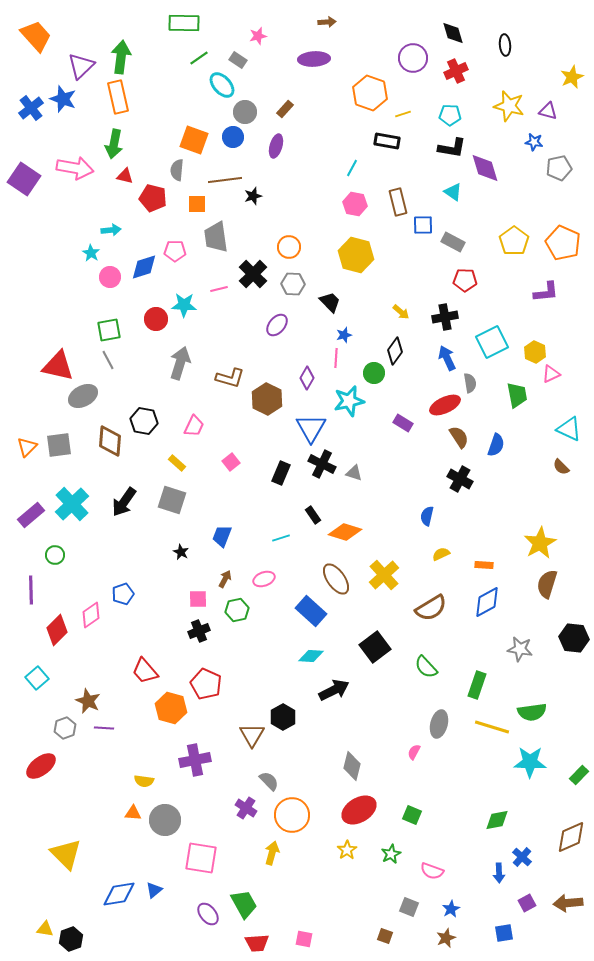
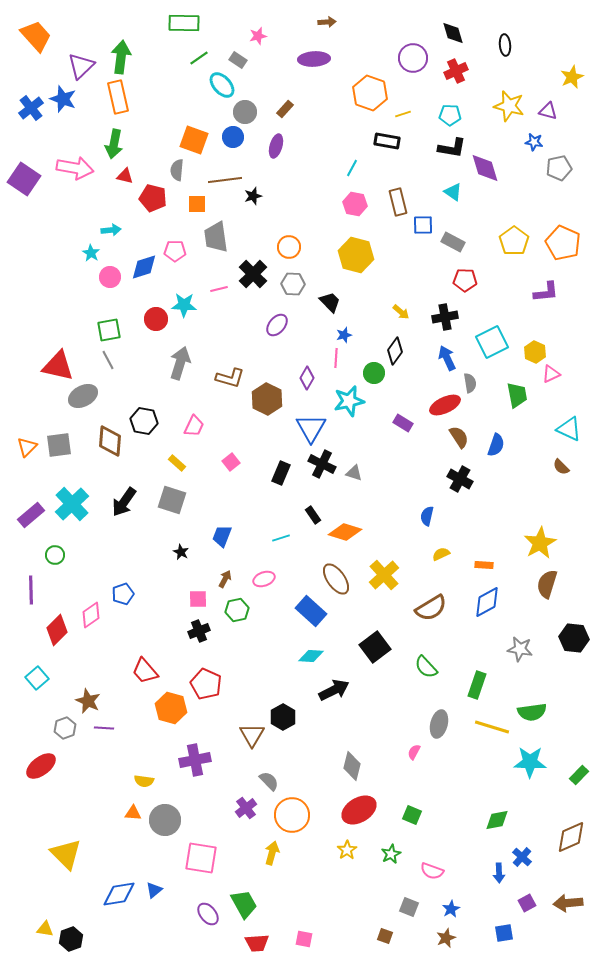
purple cross at (246, 808): rotated 20 degrees clockwise
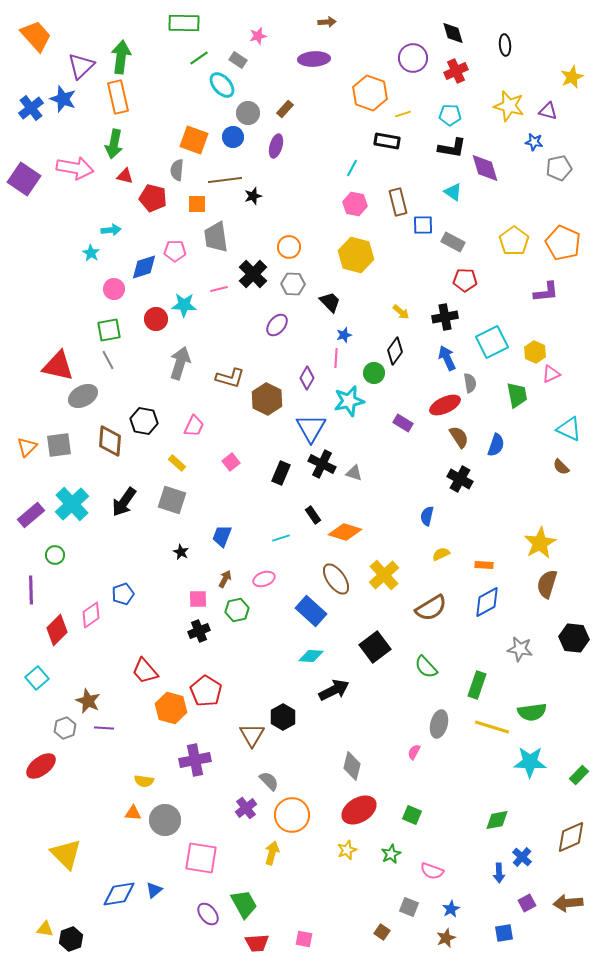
gray circle at (245, 112): moved 3 px right, 1 px down
pink circle at (110, 277): moved 4 px right, 12 px down
red pentagon at (206, 684): moved 7 px down; rotated 8 degrees clockwise
yellow star at (347, 850): rotated 12 degrees clockwise
brown square at (385, 936): moved 3 px left, 4 px up; rotated 14 degrees clockwise
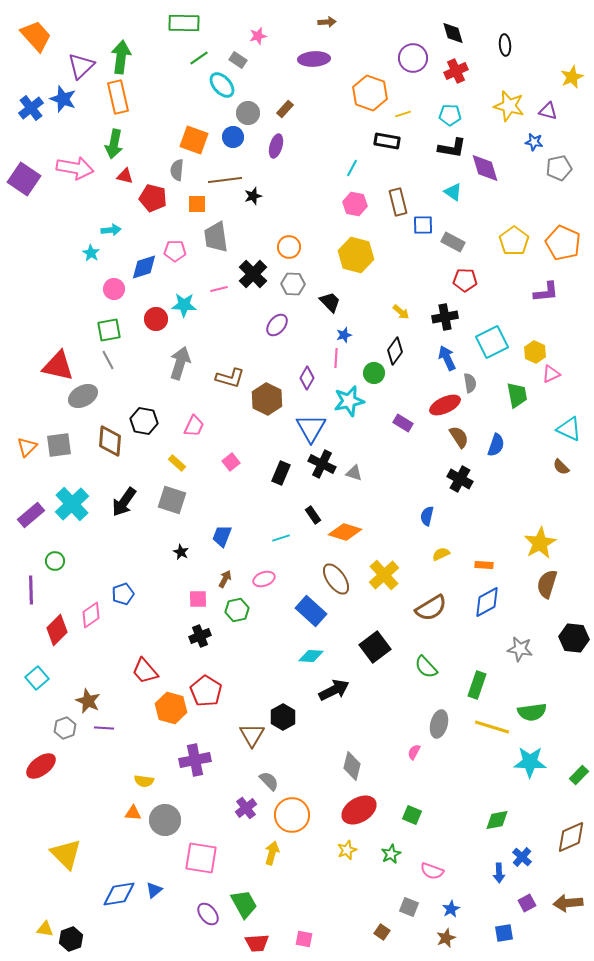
green circle at (55, 555): moved 6 px down
black cross at (199, 631): moved 1 px right, 5 px down
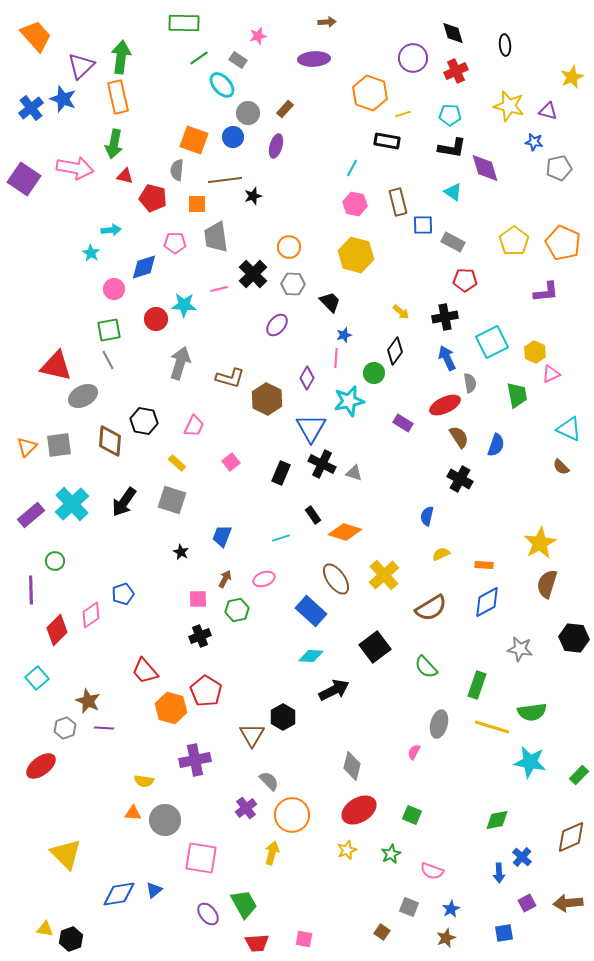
pink pentagon at (175, 251): moved 8 px up
red triangle at (58, 366): moved 2 px left
cyan star at (530, 762): rotated 8 degrees clockwise
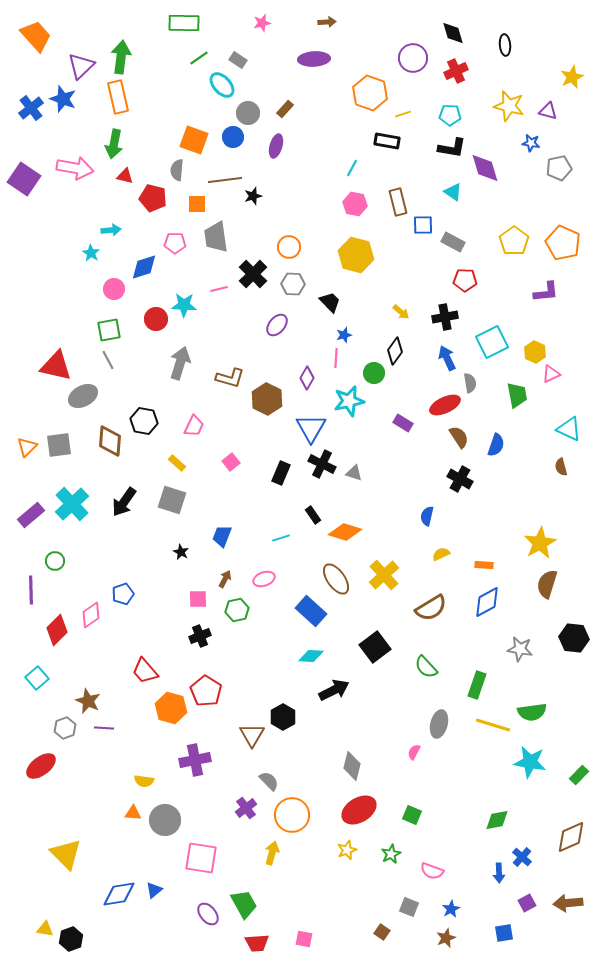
pink star at (258, 36): moved 4 px right, 13 px up
blue star at (534, 142): moved 3 px left, 1 px down
brown semicircle at (561, 467): rotated 30 degrees clockwise
yellow line at (492, 727): moved 1 px right, 2 px up
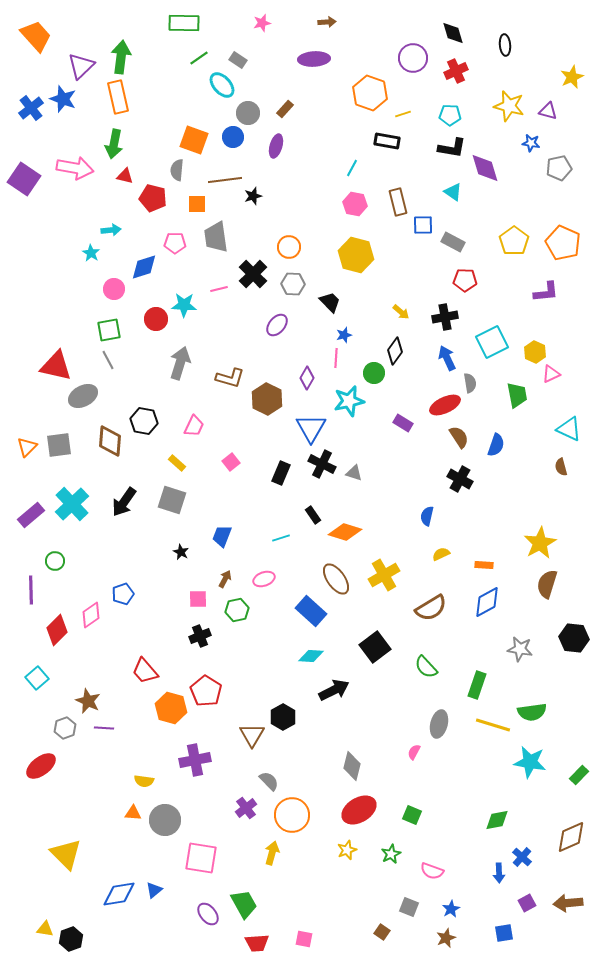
yellow cross at (384, 575): rotated 12 degrees clockwise
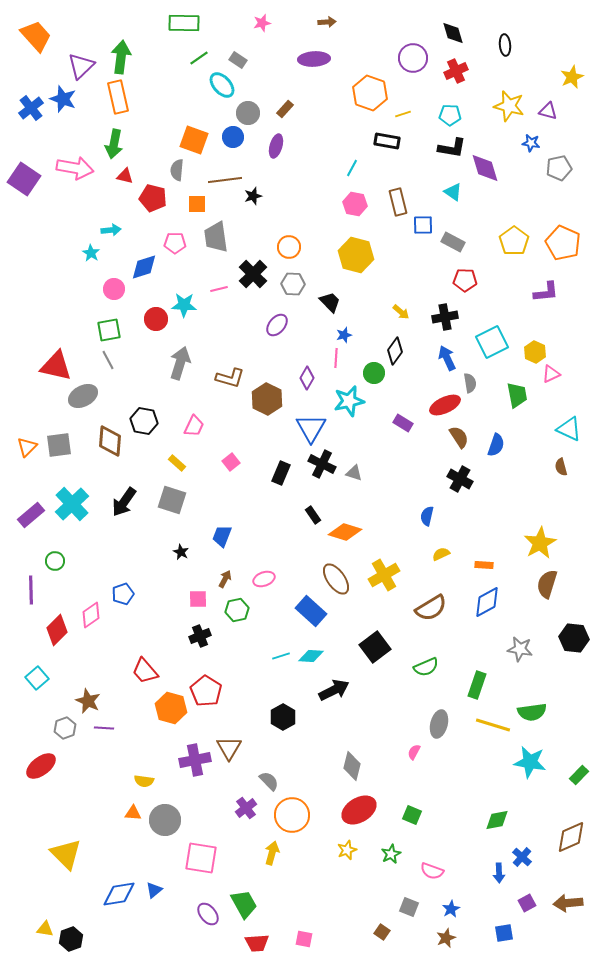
cyan line at (281, 538): moved 118 px down
green semicircle at (426, 667): rotated 70 degrees counterclockwise
brown triangle at (252, 735): moved 23 px left, 13 px down
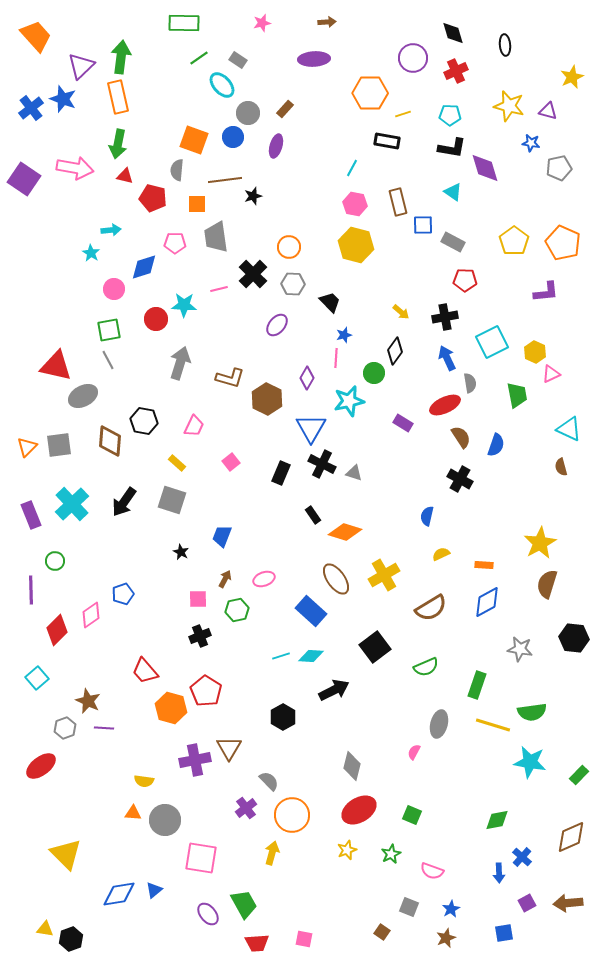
orange hexagon at (370, 93): rotated 20 degrees counterclockwise
green arrow at (114, 144): moved 4 px right
yellow hexagon at (356, 255): moved 10 px up
brown semicircle at (459, 437): moved 2 px right
purple rectangle at (31, 515): rotated 72 degrees counterclockwise
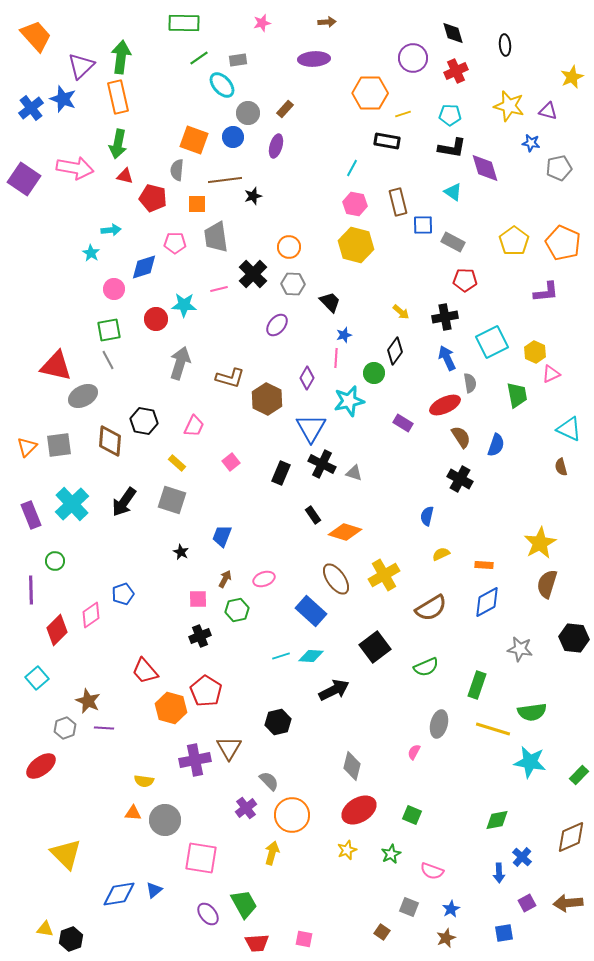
gray rectangle at (238, 60): rotated 42 degrees counterclockwise
black hexagon at (283, 717): moved 5 px left, 5 px down; rotated 15 degrees clockwise
yellow line at (493, 725): moved 4 px down
